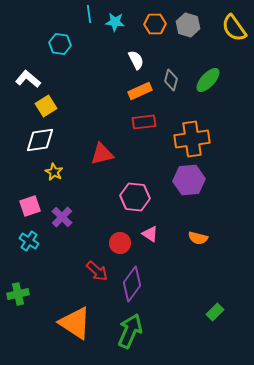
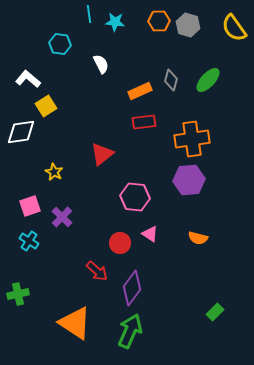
orange hexagon: moved 4 px right, 3 px up
white semicircle: moved 35 px left, 4 px down
white diamond: moved 19 px left, 8 px up
red triangle: rotated 25 degrees counterclockwise
purple diamond: moved 4 px down
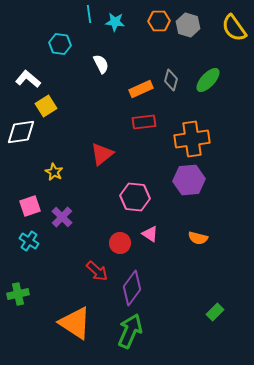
orange rectangle: moved 1 px right, 2 px up
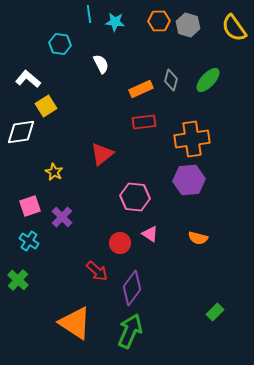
green cross: moved 14 px up; rotated 35 degrees counterclockwise
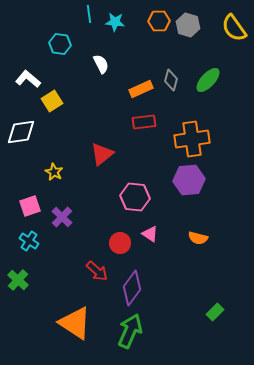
yellow square: moved 6 px right, 5 px up
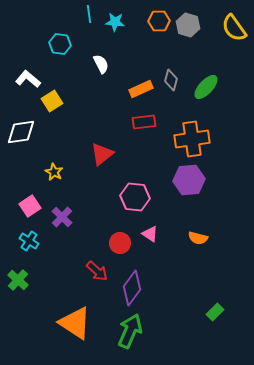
green ellipse: moved 2 px left, 7 px down
pink square: rotated 15 degrees counterclockwise
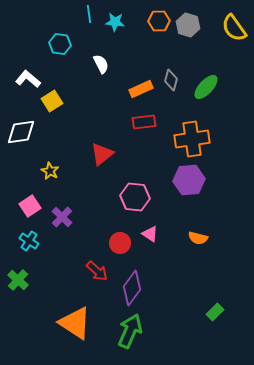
yellow star: moved 4 px left, 1 px up
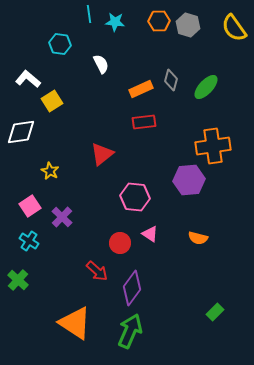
orange cross: moved 21 px right, 7 px down
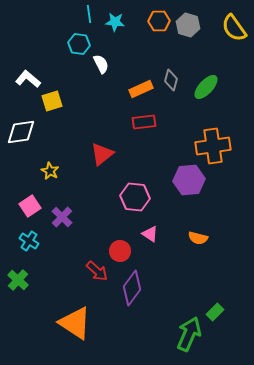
cyan hexagon: moved 19 px right
yellow square: rotated 15 degrees clockwise
red circle: moved 8 px down
green arrow: moved 59 px right, 3 px down
